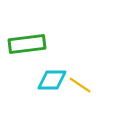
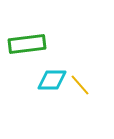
yellow line: rotated 15 degrees clockwise
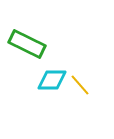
green rectangle: rotated 33 degrees clockwise
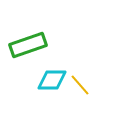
green rectangle: moved 1 px right, 1 px down; rotated 45 degrees counterclockwise
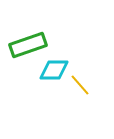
cyan diamond: moved 2 px right, 10 px up
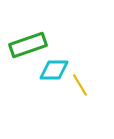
yellow line: rotated 10 degrees clockwise
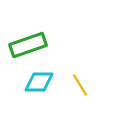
cyan diamond: moved 15 px left, 12 px down
